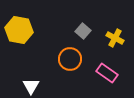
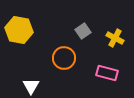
gray square: rotated 14 degrees clockwise
orange circle: moved 6 px left, 1 px up
pink rectangle: rotated 20 degrees counterclockwise
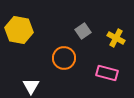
yellow cross: moved 1 px right
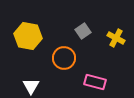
yellow hexagon: moved 9 px right, 6 px down
pink rectangle: moved 12 px left, 9 px down
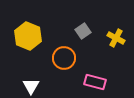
yellow hexagon: rotated 12 degrees clockwise
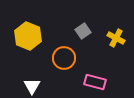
white triangle: moved 1 px right
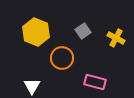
yellow hexagon: moved 8 px right, 4 px up
orange circle: moved 2 px left
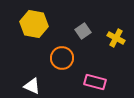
yellow hexagon: moved 2 px left, 8 px up; rotated 12 degrees counterclockwise
white triangle: rotated 36 degrees counterclockwise
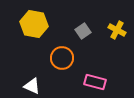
yellow cross: moved 1 px right, 8 px up
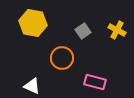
yellow hexagon: moved 1 px left, 1 px up
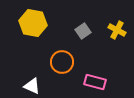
orange circle: moved 4 px down
